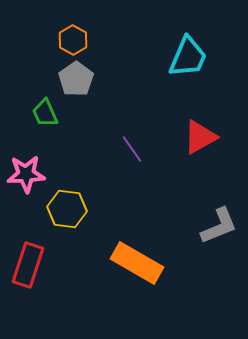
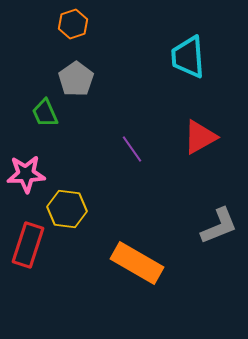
orange hexagon: moved 16 px up; rotated 12 degrees clockwise
cyan trapezoid: rotated 153 degrees clockwise
red rectangle: moved 20 px up
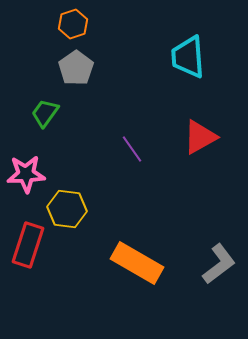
gray pentagon: moved 11 px up
green trapezoid: rotated 60 degrees clockwise
gray L-shape: moved 38 px down; rotated 15 degrees counterclockwise
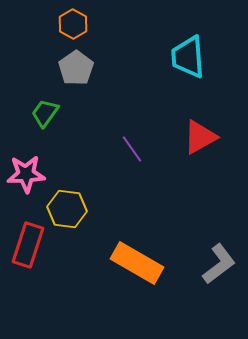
orange hexagon: rotated 12 degrees counterclockwise
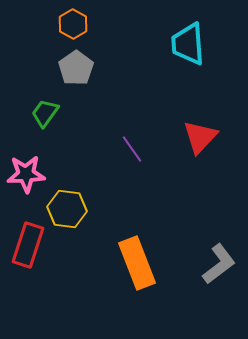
cyan trapezoid: moved 13 px up
red triangle: rotated 18 degrees counterclockwise
orange rectangle: rotated 39 degrees clockwise
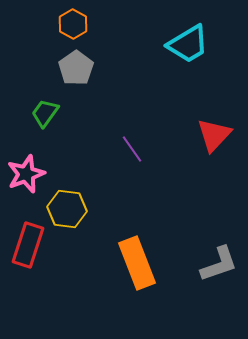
cyan trapezoid: rotated 117 degrees counterclockwise
red triangle: moved 14 px right, 2 px up
pink star: rotated 18 degrees counterclockwise
gray L-shape: rotated 18 degrees clockwise
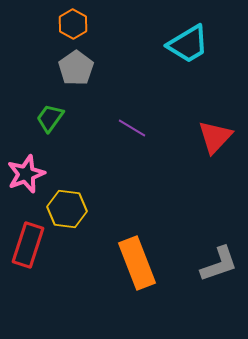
green trapezoid: moved 5 px right, 5 px down
red triangle: moved 1 px right, 2 px down
purple line: moved 21 px up; rotated 24 degrees counterclockwise
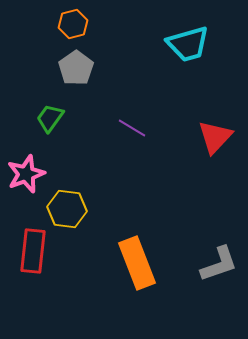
orange hexagon: rotated 16 degrees clockwise
cyan trapezoid: rotated 15 degrees clockwise
red rectangle: moved 5 px right, 6 px down; rotated 12 degrees counterclockwise
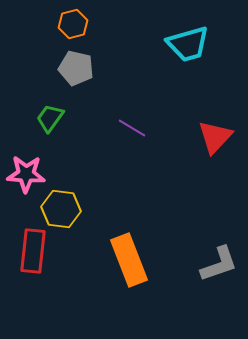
gray pentagon: rotated 24 degrees counterclockwise
pink star: rotated 24 degrees clockwise
yellow hexagon: moved 6 px left
orange rectangle: moved 8 px left, 3 px up
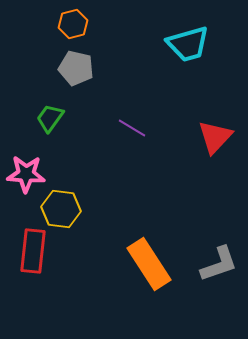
orange rectangle: moved 20 px right, 4 px down; rotated 12 degrees counterclockwise
